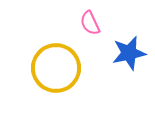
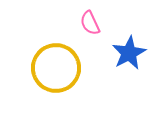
blue star: rotated 16 degrees counterclockwise
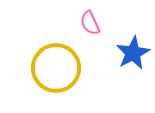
blue star: moved 4 px right
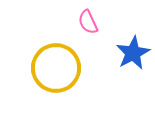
pink semicircle: moved 2 px left, 1 px up
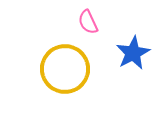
yellow circle: moved 9 px right, 1 px down
